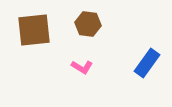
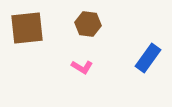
brown square: moved 7 px left, 2 px up
blue rectangle: moved 1 px right, 5 px up
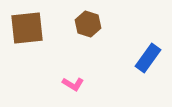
brown hexagon: rotated 10 degrees clockwise
pink L-shape: moved 9 px left, 17 px down
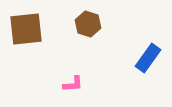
brown square: moved 1 px left, 1 px down
pink L-shape: rotated 35 degrees counterclockwise
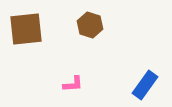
brown hexagon: moved 2 px right, 1 px down
blue rectangle: moved 3 px left, 27 px down
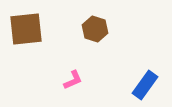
brown hexagon: moved 5 px right, 4 px down
pink L-shape: moved 4 px up; rotated 20 degrees counterclockwise
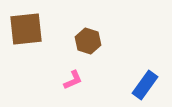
brown hexagon: moved 7 px left, 12 px down
